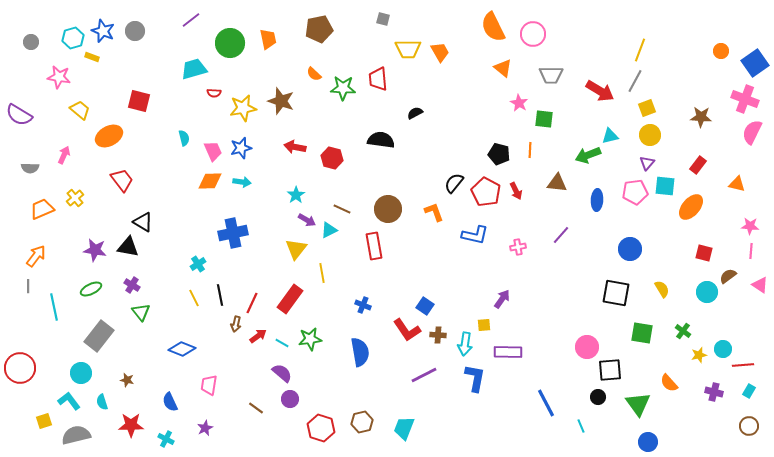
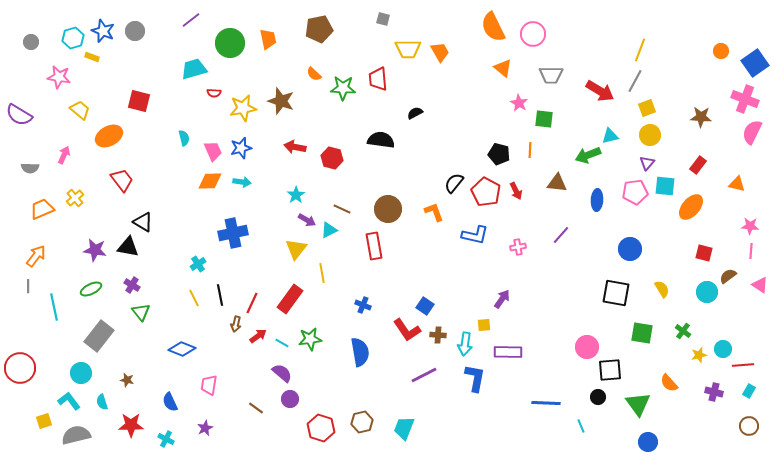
blue line at (546, 403): rotated 60 degrees counterclockwise
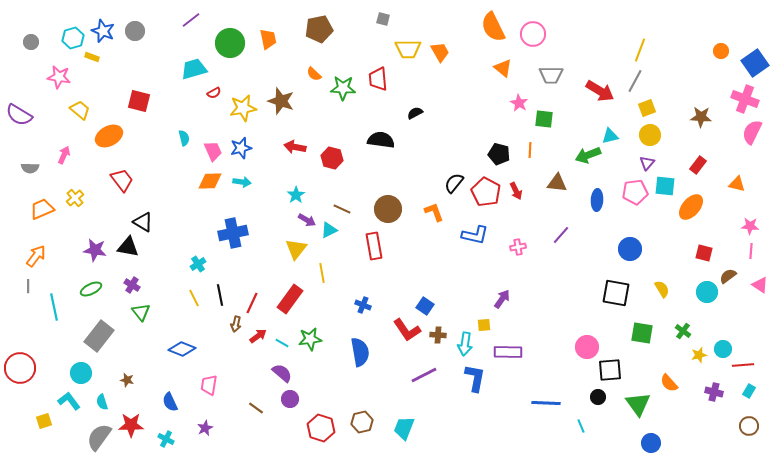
red semicircle at (214, 93): rotated 32 degrees counterclockwise
gray semicircle at (76, 435): moved 23 px right, 2 px down; rotated 40 degrees counterclockwise
blue circle at (648, 442): moved 3 px right, 1 px down
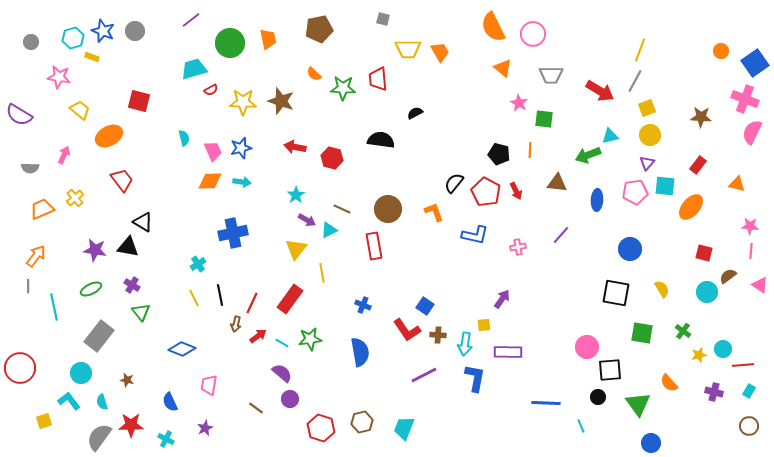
red semicircle at (214, 93): moved 3 px left, 3 px up
yellow star at (243, 108): moved 6 px up; rotated 12 degrees clockwise
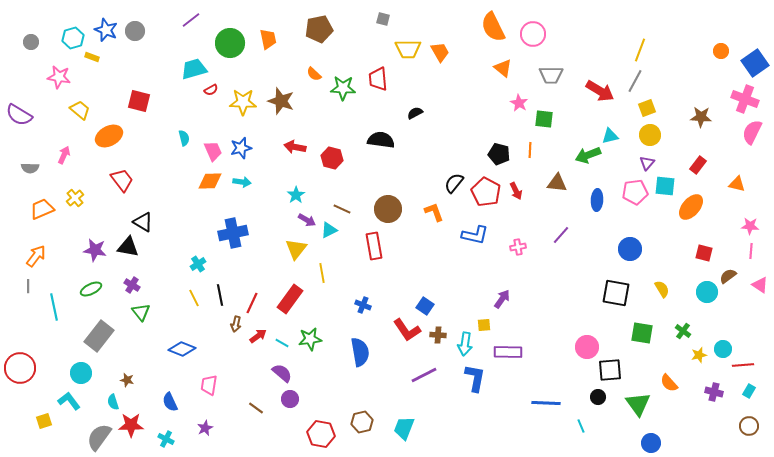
blue star at (103, 31): moved 3 px right, 1 px up
cyan semicircle at (102, 402): moved 11 px right
red hexagon at (321, 428): moved 6 px down; rotated 8 degrees counterclockwise
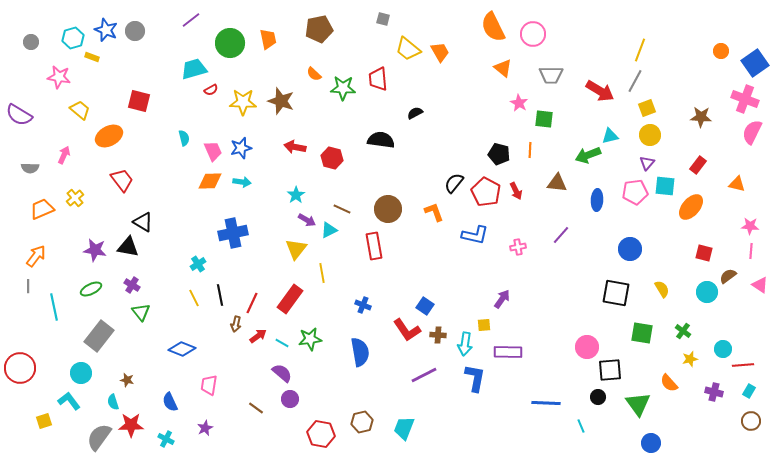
yellow trapezoid at (408, 49): rotated 40 degrees clockwise
yellow star at (699, 355): moved 9 px left, 4 px down
brown circle at (749, 426): moved 2 px right, 5 px up
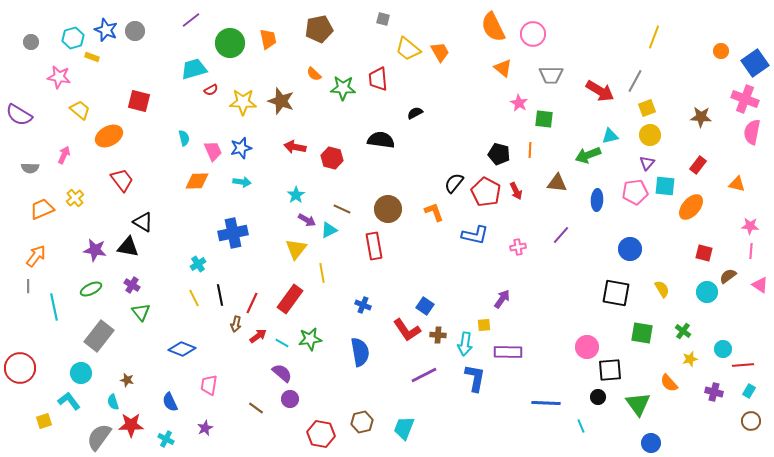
yellow line at (640, 50): moved 14 px right, 13 px up
pink semicircle at (752, 132): rotated 15 degrees counterclockwise
orange diamond at (210, 181): moved 13 px left
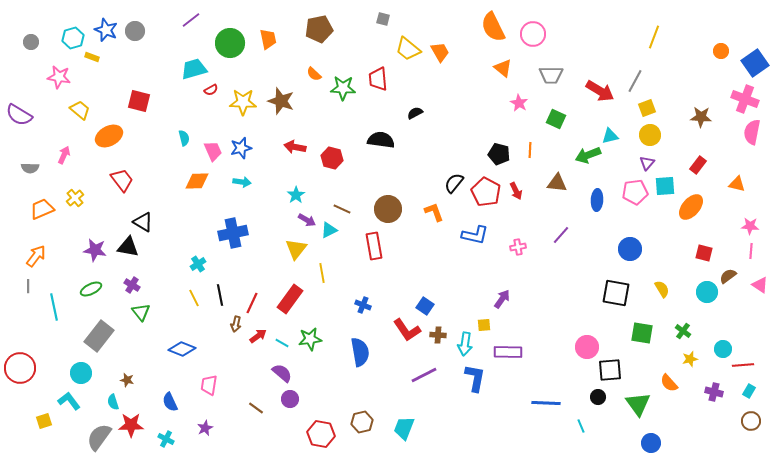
green square at (544, 119): moved 12 px right; rotated 18 degrees clockwise
cyan square at (665, 186): rotated 10 degrees counterclockwise
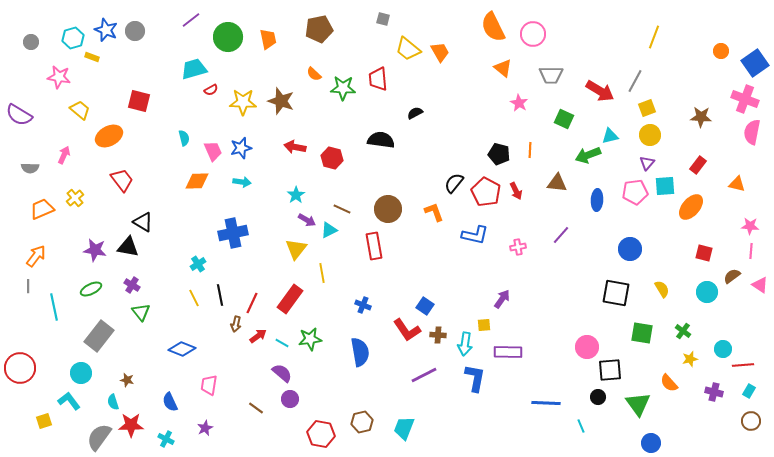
green circle at (230, 43): moved 2 px left, 6 px up
green square at (556, 119): moved 8 px right
brown semicircle at (728, 276): moved 4 px right
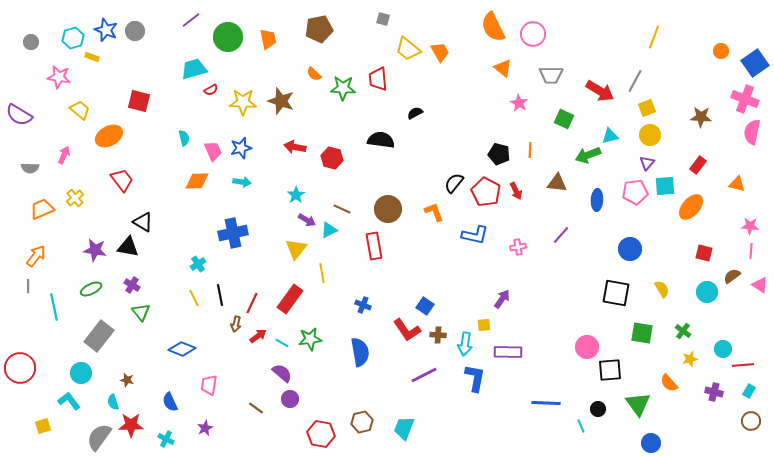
black circle at (598, 397): moved 12 px down
yellow square at (44, 421): moved 1 px left, 5 px down
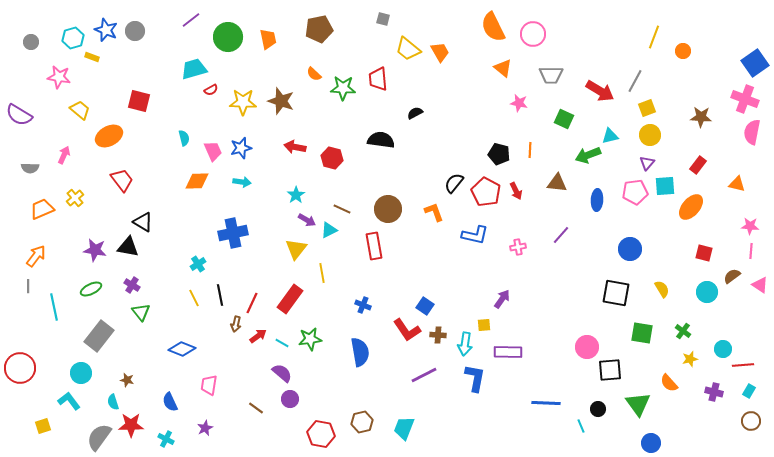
orange circle at (721, 51): moved 38 px left
pink star at (519, 103): rotated 18 degrees counterclockwise
